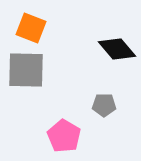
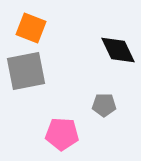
black diamond: moved 1 px right, 1 px down; rotated 15 degrees clockwise
gray square: moved 1 px down; rotated 12 degrees counterclockwise
pink pentagon: moved 2 px left, 2 px up; rotated 28 degrees counterclockwise
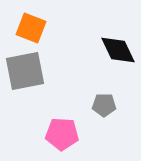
gray square: moved 1 px left
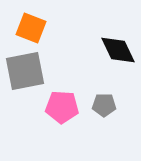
pink pentagon: moved 27 px up
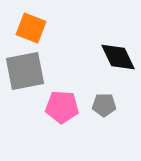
black diamond: moved 7 px down
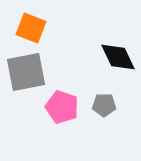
gray square: moved 1 px right, 1 px down
pink pentagon: rotated 16 degrees clockwise
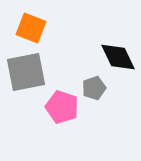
gray pentagon: moved 10 px left, 17 px up; rotated 20 degrees counterclockwise
